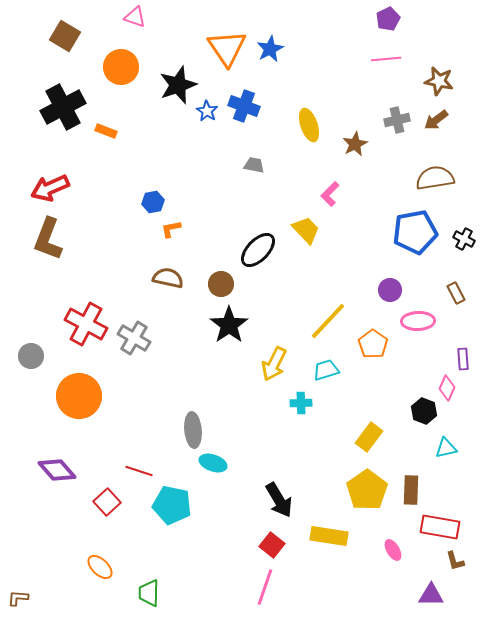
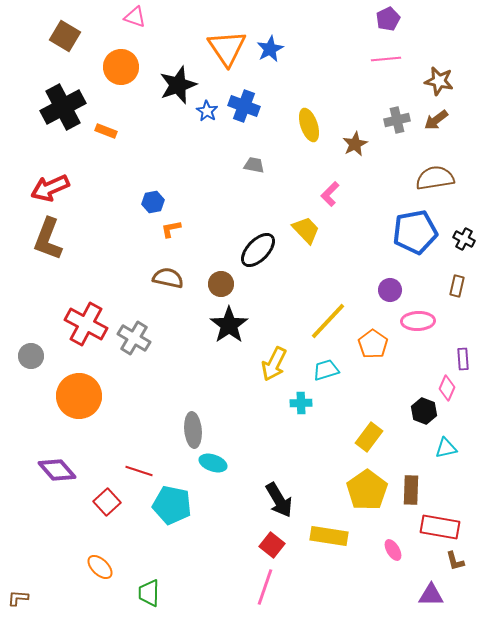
brown rectangle at (456, 293): moved 1 px right, 7 px up; rotated 40 degrees clockwise
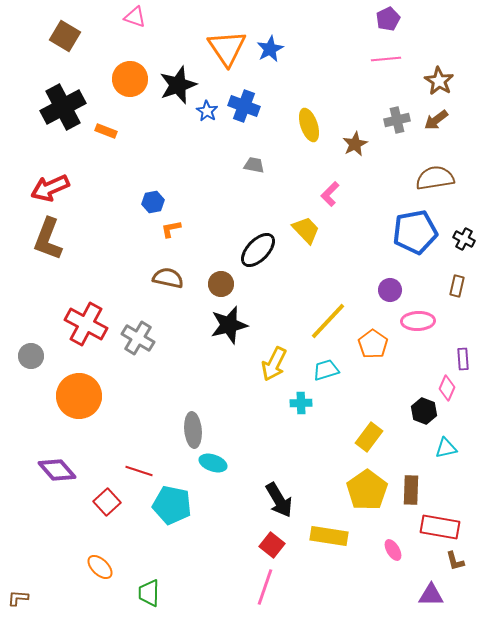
orange circle at (121, 67): moved 9 px right, 12 px down
brown star at (439, 81): rotated 20 degrees clockwise
black star at (229, 325): rotated 21 degrees clockwise
gray cross at (134, 338): moved 4 px right
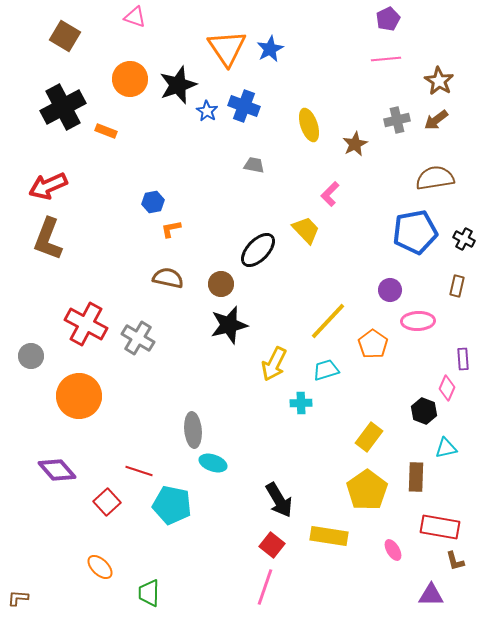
red arrow at (50, 188): moved 2 px left, 2 px up
brown rectangle at (411, 490): moved 5 px right, 13 px up
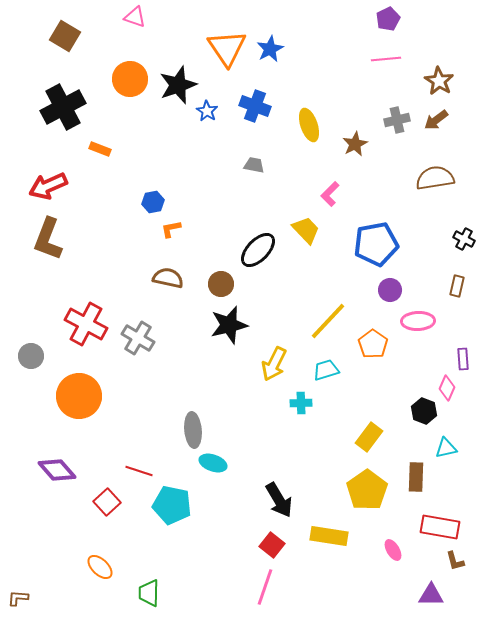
blue cross at (244, 106): moved 11 px right
orange rectangle at (106, 131): moved 6 px left, 18 px down
blue pentagon at (415, 232): moved 39 px left, 12 px down
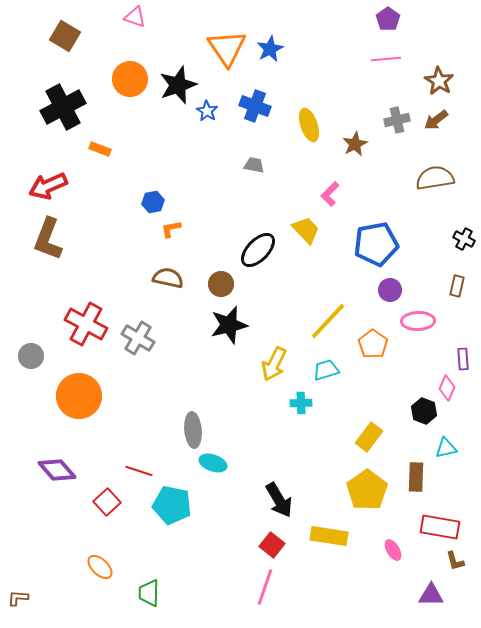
purple pentagon at (388, 19): rotated 10 degrees counterclockwise
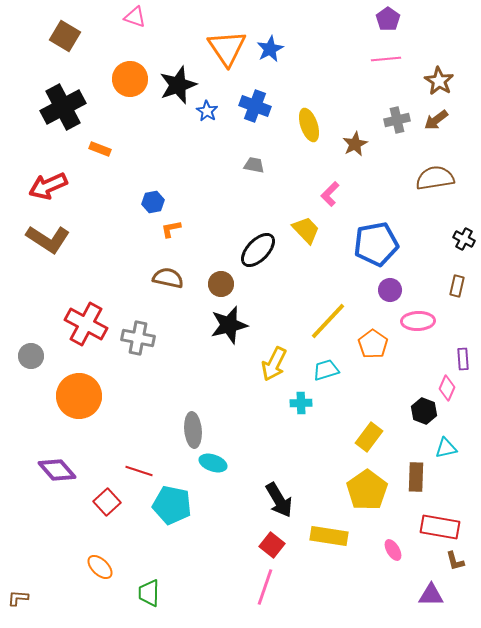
brown L-shape at (48, 239): rotated 78 degrees counterclockwise
gray cross at (138, 338): rotated 20 degrees counterclockwise
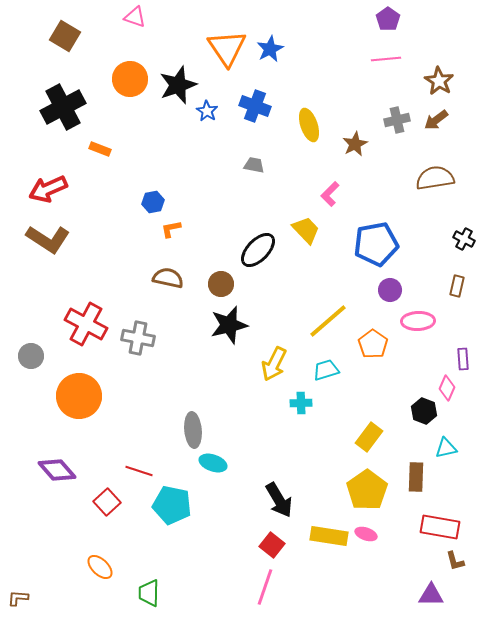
red arrow at (48, 186): moved 3 px down
yellow line at (328, 321): rotated 6 degrees clockwise
pink ellipse at (393, 550): moved 27 px left, 16 px up; rotated 40 degrees counterclockwise
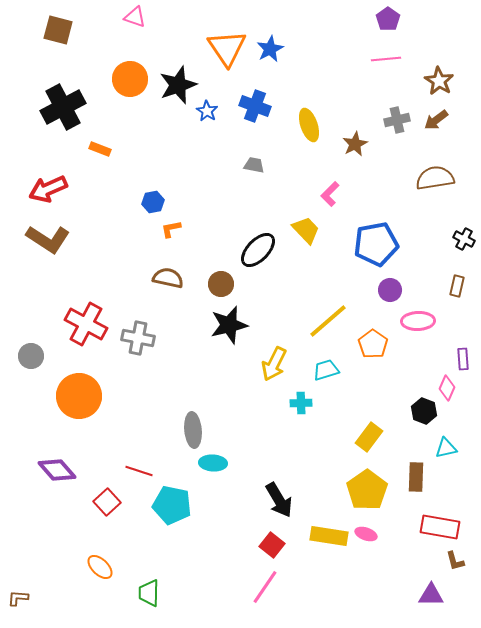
brown square at (65, 36): moved 7 px left, 6 px up; rotated 16 degrees counterclockwise
cyan ellipse at (213, 463): rotated 16 degrees counterclockwise
pink line at (265, 587): rotated 15 degrees clockwise
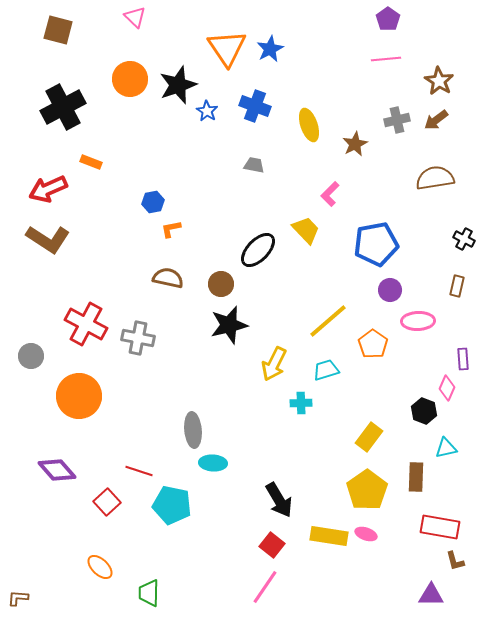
pink triangle at (135, 17): rotated 25 degrees clockwise
orange rectangle at (100, 149): moved 9 px left, 13 px down
